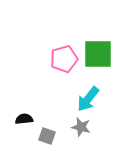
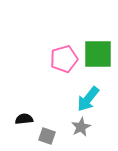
gray star: rotated 30 degrees clockwise
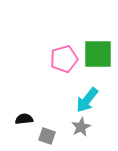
cyan arrow: moved 1 px left, 1 px down
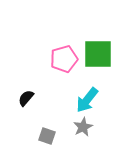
black semicircle: moved 2 px right, 21 px up; rotated 42 degrees counterclockwise
gray star: moved 2 px right
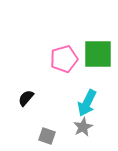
cyan arrow: moved 3 px down; rotated 12 degrees counterclockwise
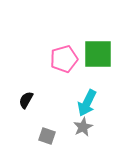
black semicircle: moved 2 px down; rotated 12 degrees counterclockwise
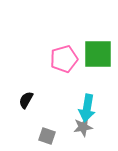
cyan arrow: moved 5 px down; rotated 16 degrees counterclockwise
gray star: rotated 18 degrees clockwise
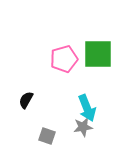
cyan arrow: rotated 32 degrees counterclockwise
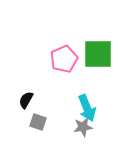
pink pentagon: rotated 8 degrees counterclockwise
gray square: moved 9 px left, 14 px up
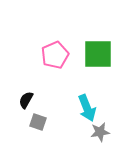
pink pentagon: moved 9 px left, 4 px up
gray star: moved 17 px right, 5 px down
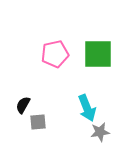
pink pentagon: moved 1 px up; rotated 12 degrees clockwise
black semicircle: moved 3 px left, 5 px down
gray square: rotated 24 degrees counterclockwise
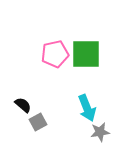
green square: moved 12 px left
black semicircle: rotated 102 degrees clockwise
gray square: rotated 24 degrees counterclockwise
